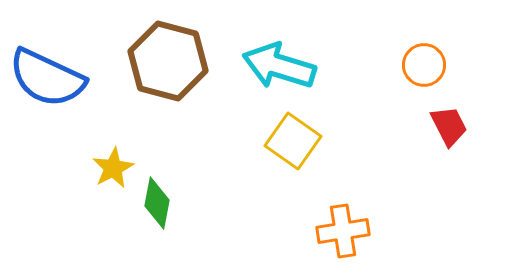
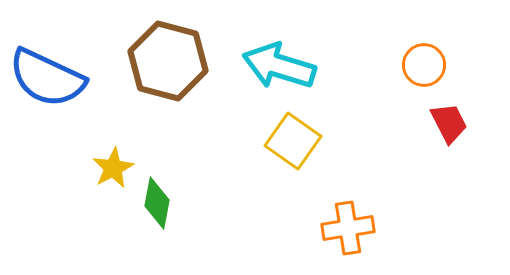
red trapezoid: moved 3 px up
orange cross: moved 5 px right, 3 px up
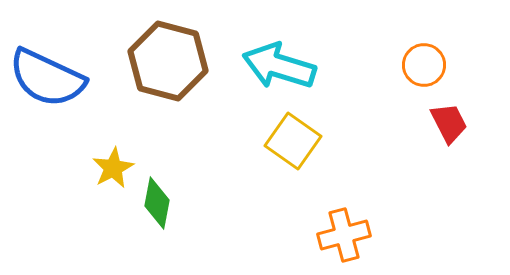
orange cross: moved 4 px left, 7 px down; rotated 6 degrees counterclockwise
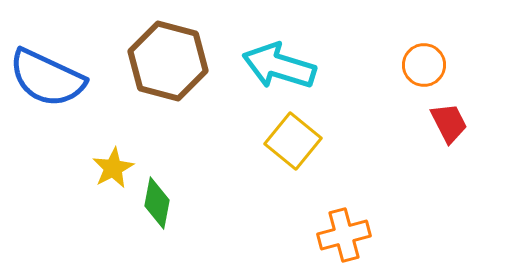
yellow square: rotated 4 degrees clockwise
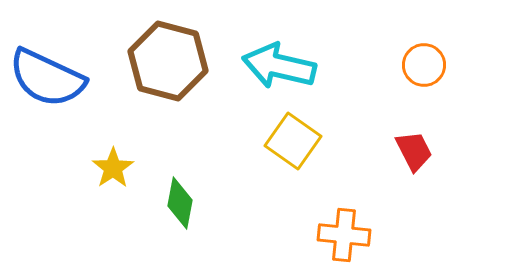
cyan arrow: rotated 4 degrees counterclockwise
red trapezoid: moved 35 px left, 28 px down
yellow square: rotated 4 degrees counterclockwise
yellow star: rotated 6 degrees counterclockwise
green diamond: moved 23 px right
orange cross: rotated 21 degrees clockwise
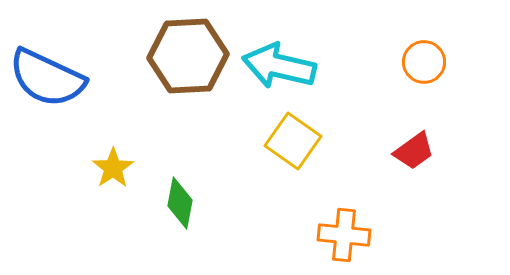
brown hexagon: moved 20 px right, 5 px up; rotated 18 degrees counterclockwise
orange circle: moved 3 px up
red trapezoid: rotated 81 degrees clockwise
